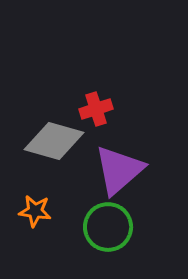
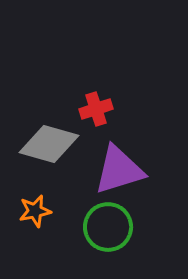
gray diamond: moved 5 px left, 3 px down
purple triangle: rotated 24 degrees clockwise
orange star: rotated 20 degrees counterclockwise
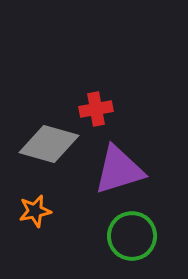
red cross: rotated 8 degrees clockwise
green circle: moved 24 px right, 9 px down
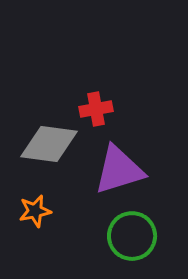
gray diamond: rotated 8 degrees counterclockwise
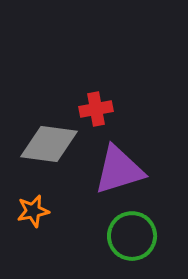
orange star: moved 2 px left
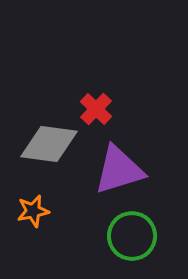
red cross: rotated 36 degrees counterclockwise
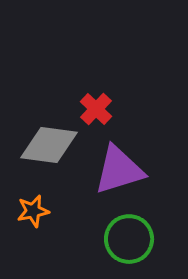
gray diamond: moved 1 px down
green circle: moved 3 px left, 3 px down
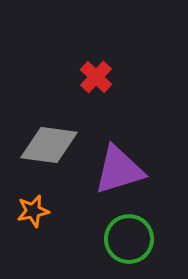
red cross: moved 32 px up
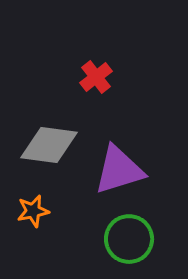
red cross: rotated 8 degrees clockwise
